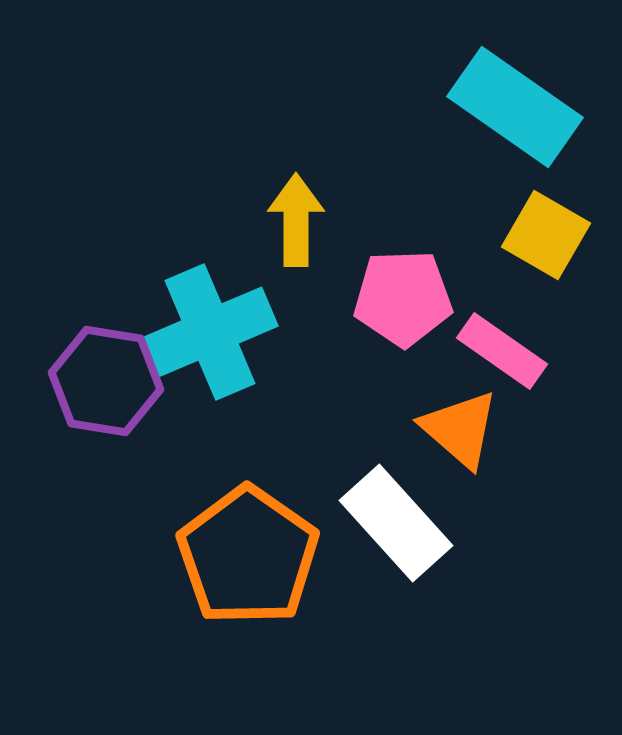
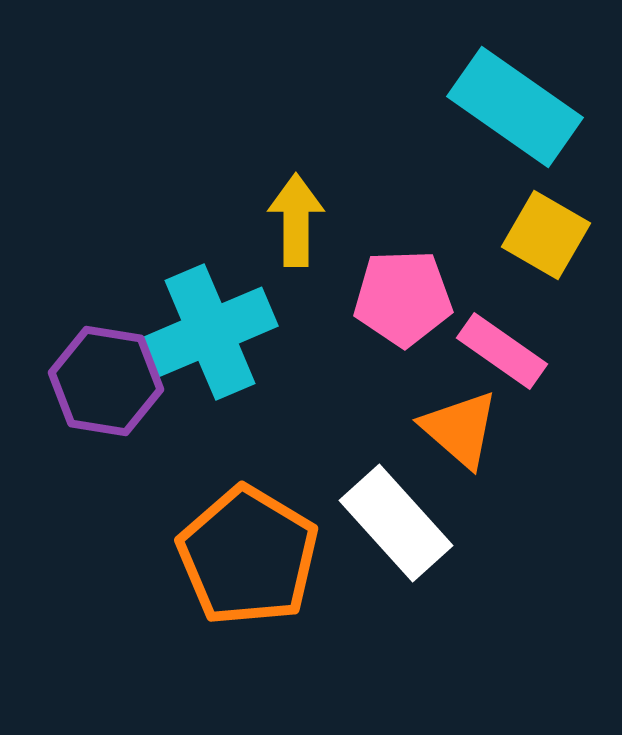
orange pentagon: rotated 4 degrees counterclockwise
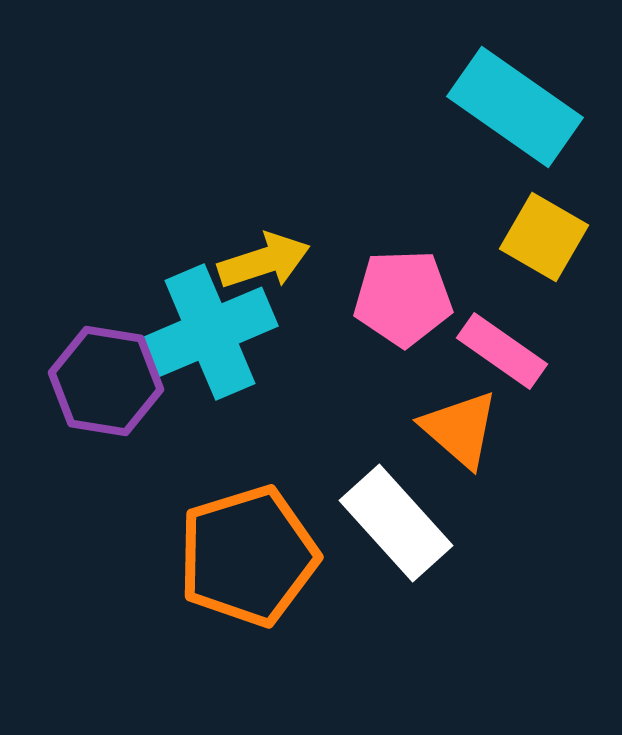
yellow arrow: moved 32 px left, 41 px down; rotated 72 degrees clockwise
yellow square: moved 2 px left, 2 px down
orange pentagon: rotated 24 degrees clockwise
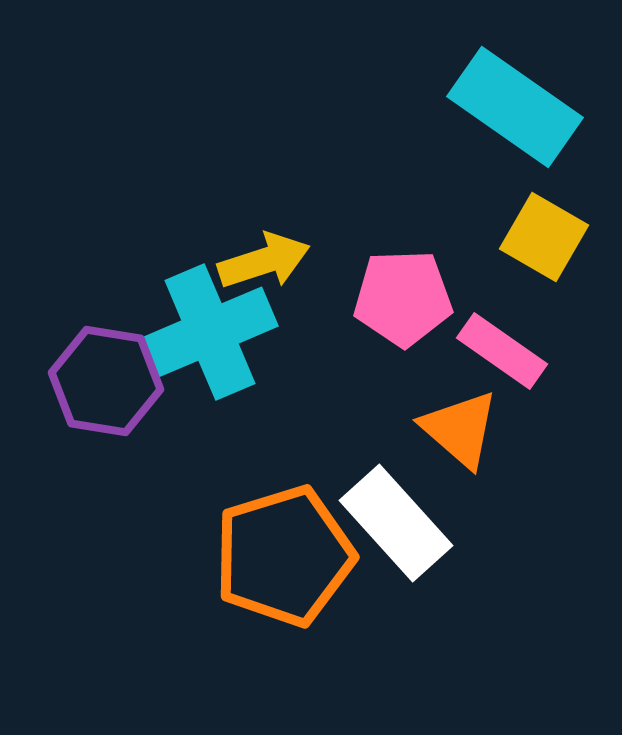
orange pentagon: moved 36 px right
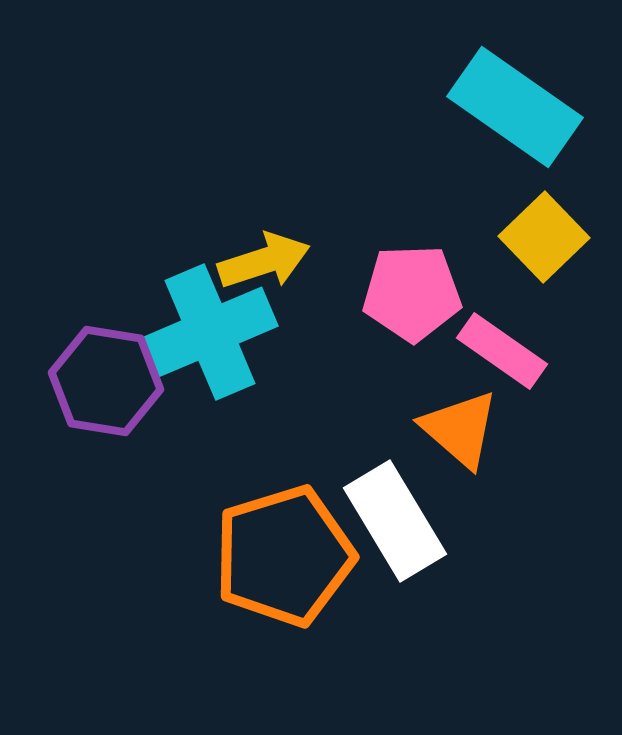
yellow square: rotated 16 degrees clockwise
pink pentagon: moved 9 px right, 5 px up
white rectangle: moved 1 px left, 2 px up; rotated 11 degrees clockwise
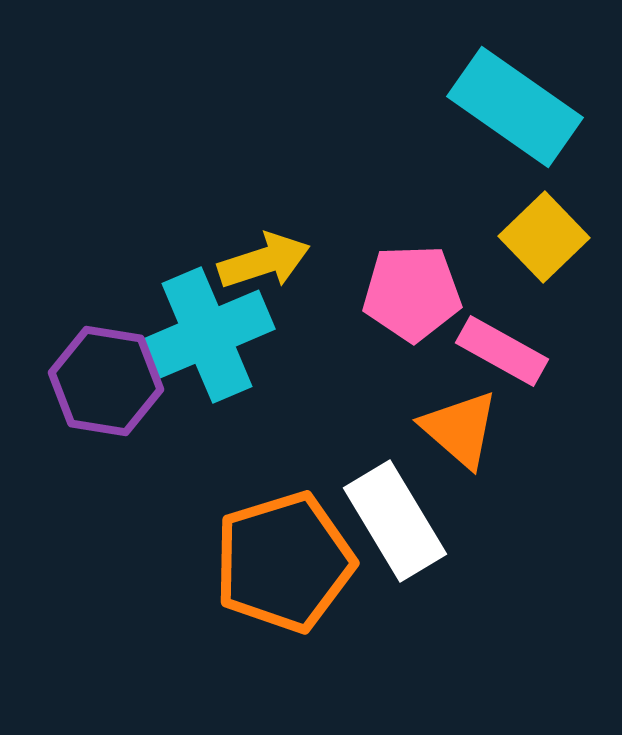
cyan cross: moved 3 px left, 3 px down
pink rectangle: rotated 6 degrees counterclockwise
orange pentagon: moved 6 px down
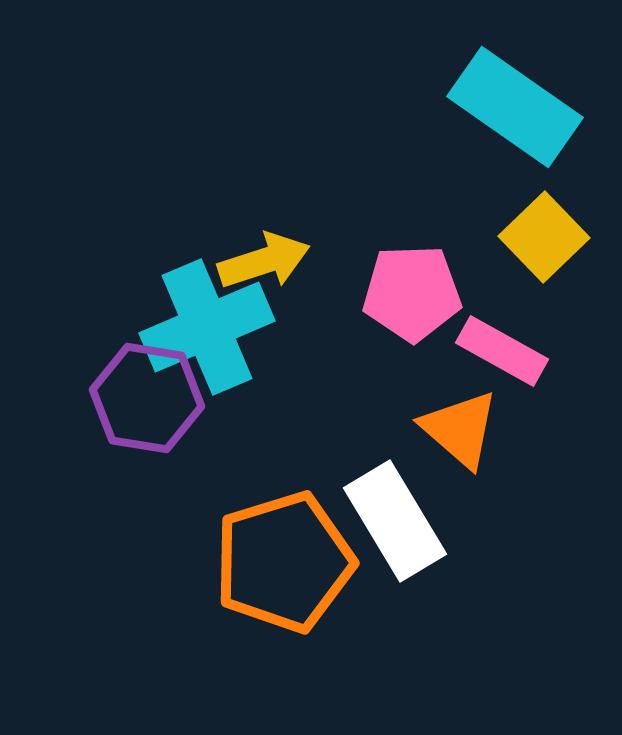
cyan cross: moved 8 px up
purple hexagon: moved 41 px right, 17 px down
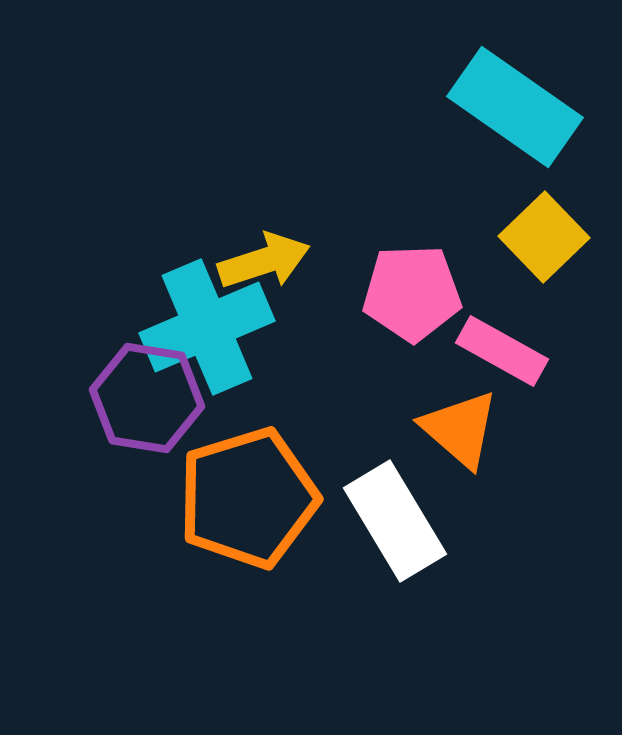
orange pentagon: moved 36 px left, 64 px up
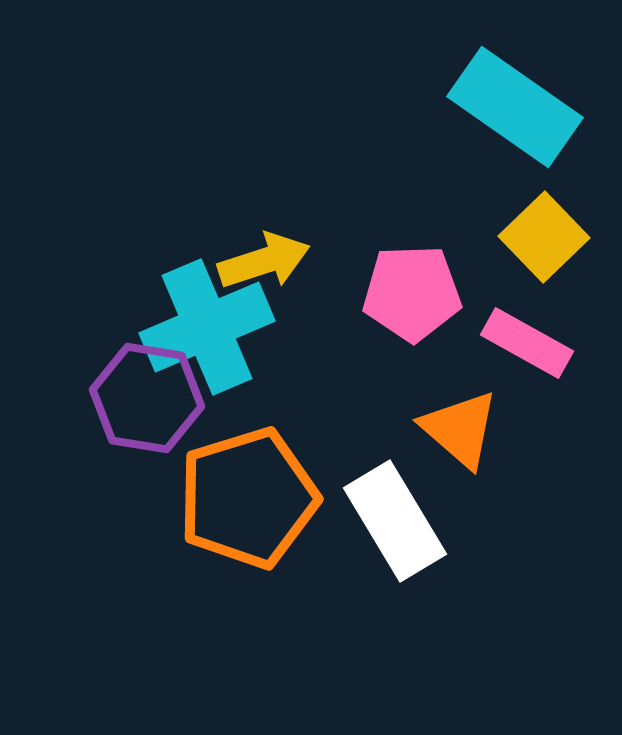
pink rectangle: moved 25 px right, 8 px up
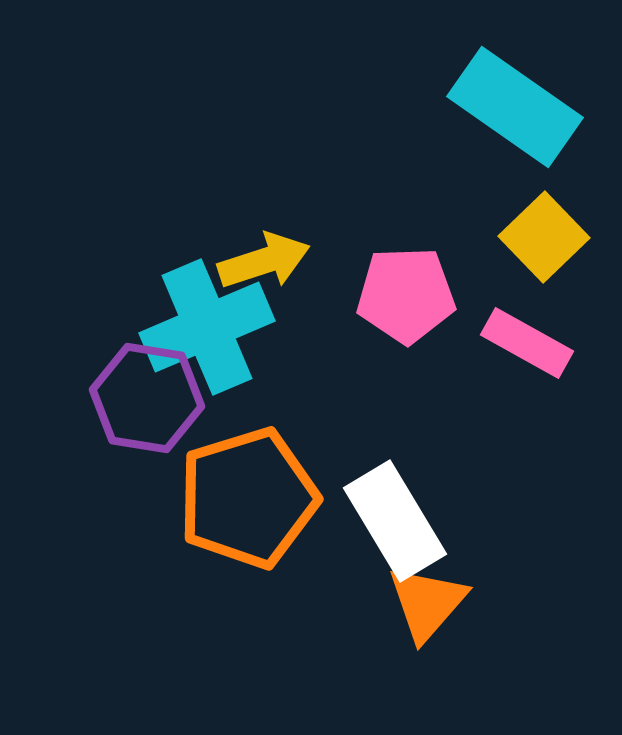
pink pentagon: moved 6 px left, 2 px down
orange triangle: moved 33 px left, 174 px down; rotated 30 degrees clockwise
